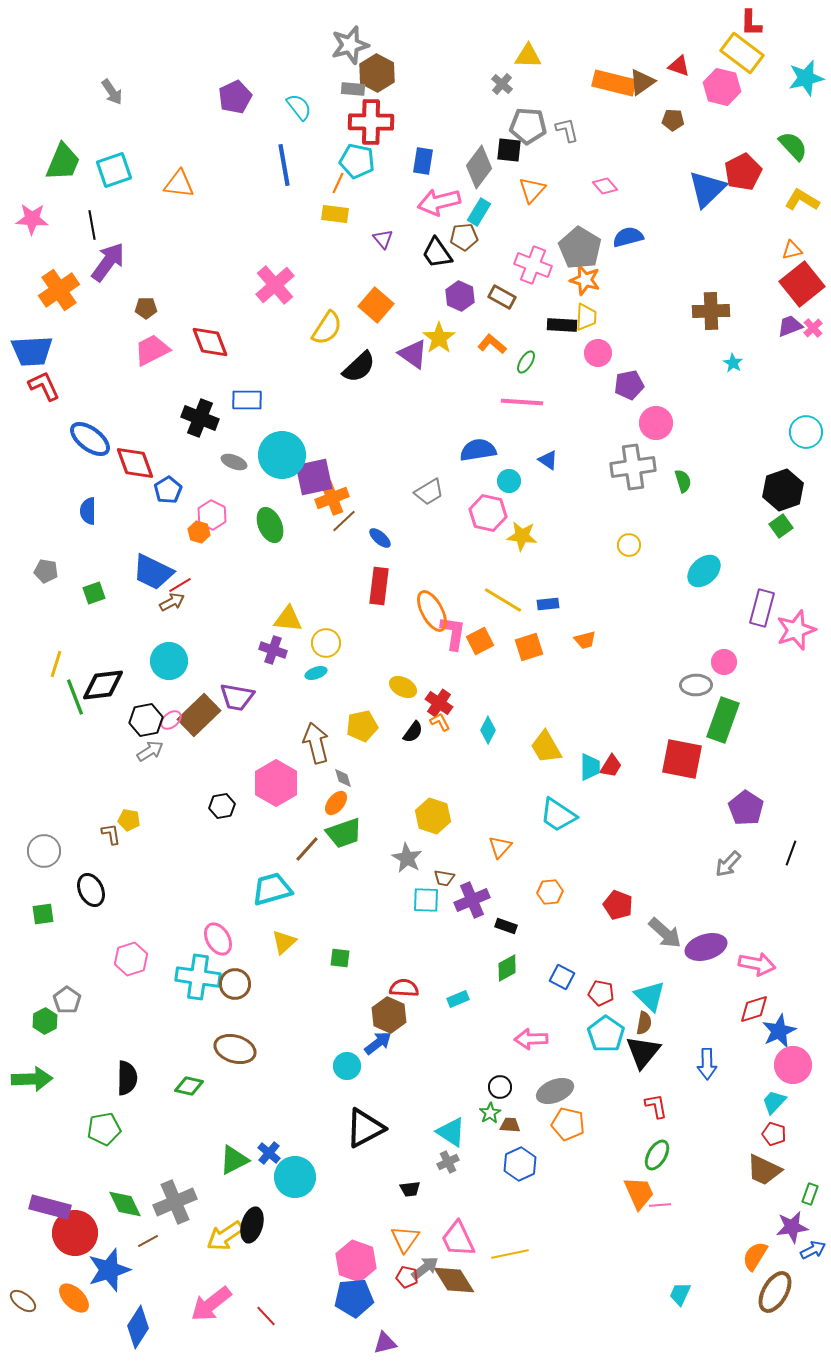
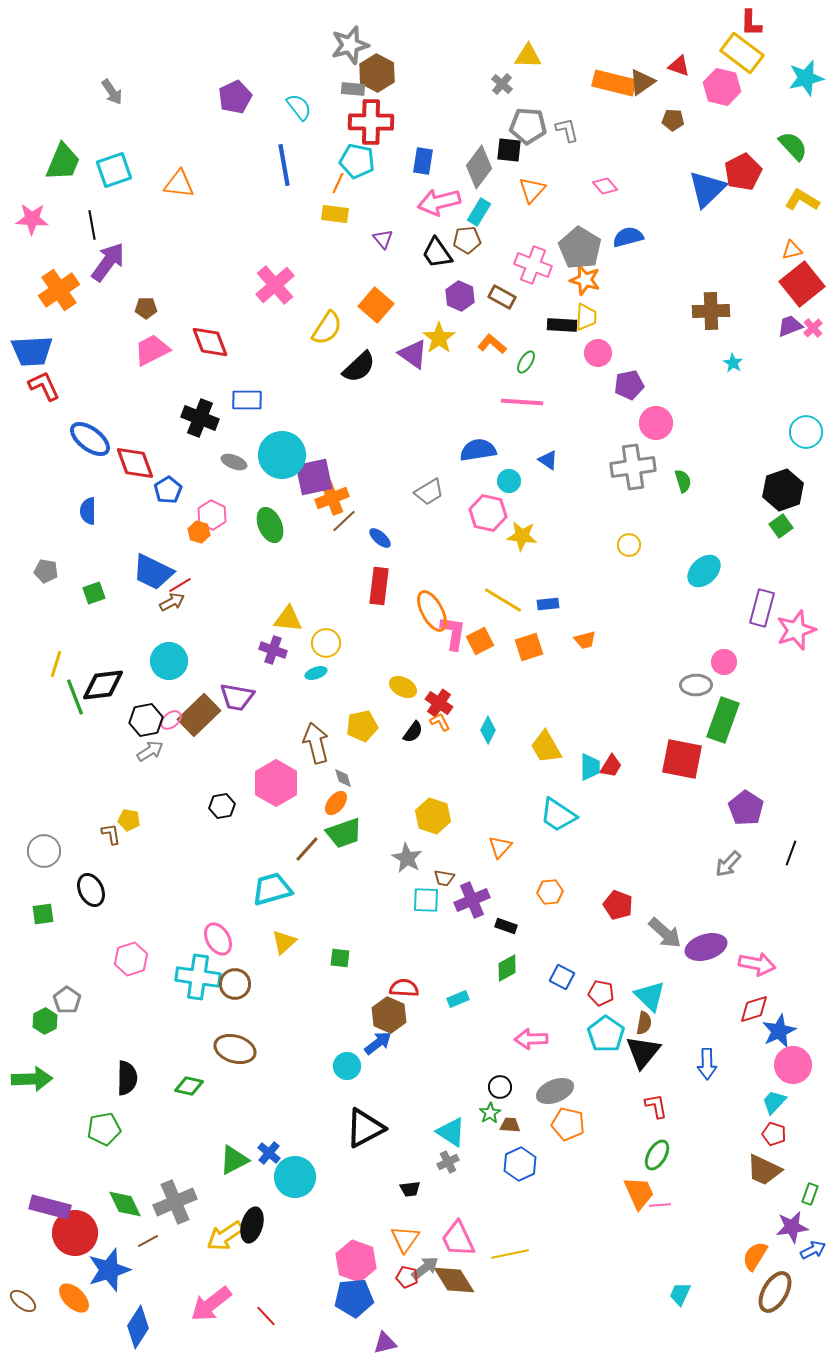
brown pentagon at (464, 237): moved 3 px right, 3 px down
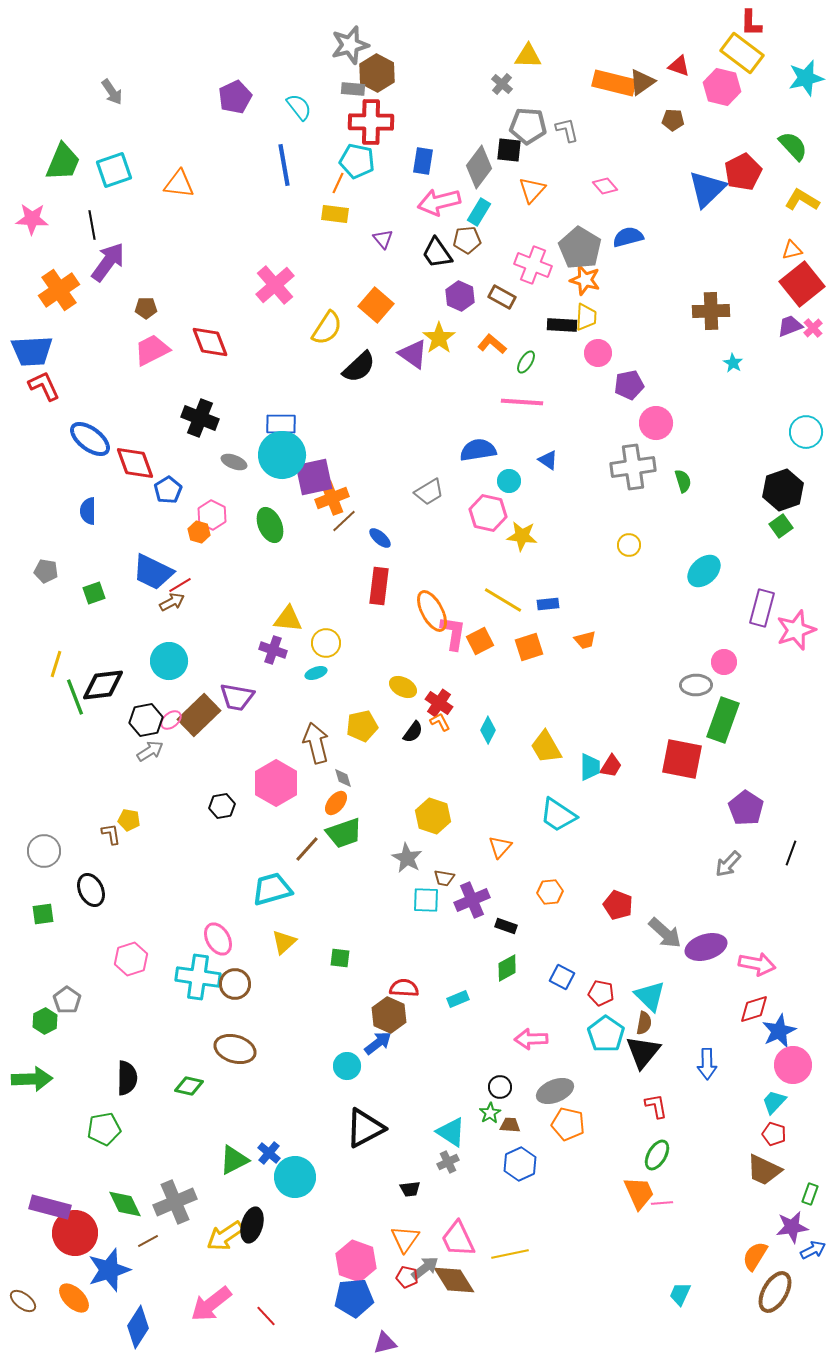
blue rectangle at (247, 400): moved 34 px right, 24 px down
pink line at (660, 1205): moved 2 px right, 2 px up
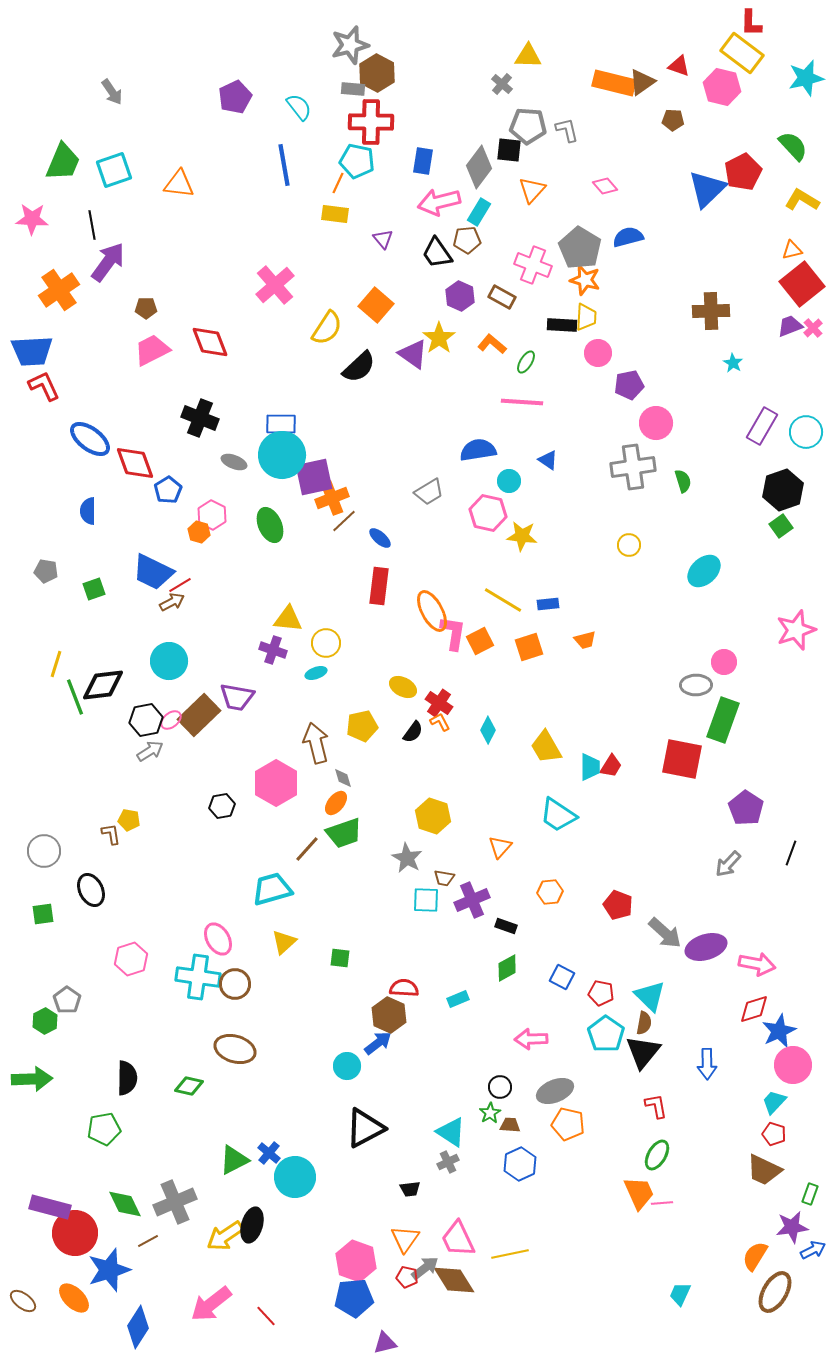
green square at (94, 593): moved 4 px up
purple rectangle at (762, 608): moved 182 px up; rotated 15 degrees clockwise
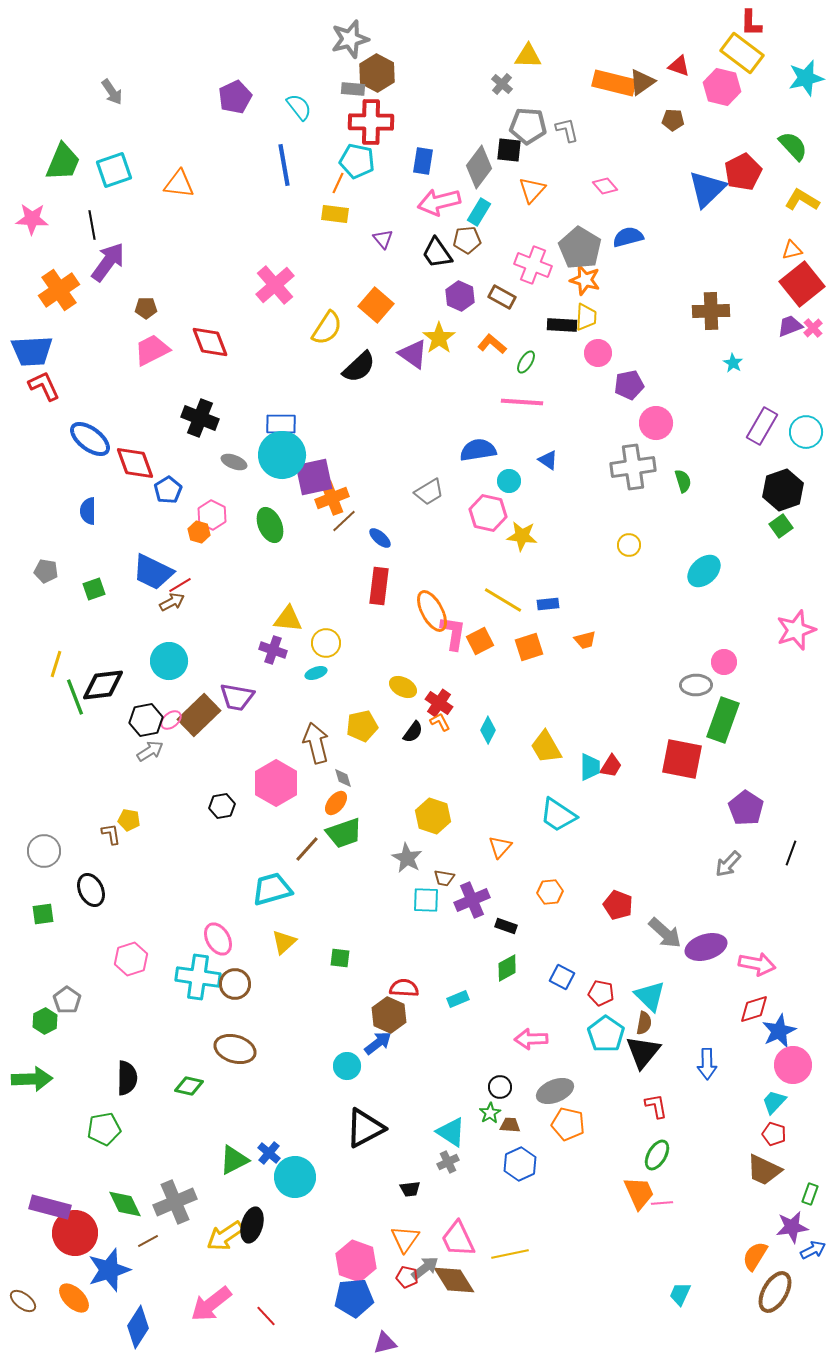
gray star at (350, 45): moved 6 px up
